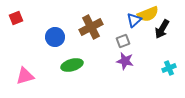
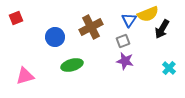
blue triangle: moved 5 px left; rotated 14 degrees counterclockwise
cyan cross: rotated 24 degrees counterclockwise
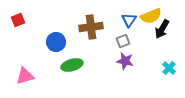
yellow semicircle: moved 3 px right, 2 px down
red square: moved 2 px right, 2 px down
brown cross: rotated 20 degrees clockwise
blue circle: moved 1 px right, 5 px down
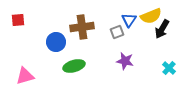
red square: rotated 16 degrees clockwise
brown cross: moved 9 px left
gray square: moved 6 px left, 9 px up
green ellipse: moved 2 px right, 1 px down
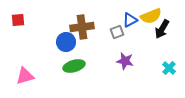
blue triangle: moved 1 px right; rotated 28 degrees clockwise
blue circle: moved 10 px right
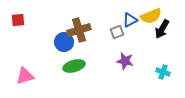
brown cross: moved 3 px left, 3 px down; rotated 10 degrees counterclockwise
blue circle: moved 2 px left
cyan cross: moved 6 px left, 4 px down; rotated 24 degrees counterclockwise
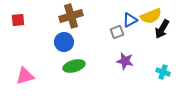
brown cross: moved 8 px left, 14 px up
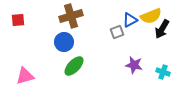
purple star: moved 9 px right, 4 px down
green ellipse: rotated 30 degrees counterclockwise
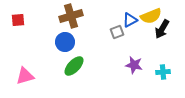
blue circle: moved 1 px right
cyan cross: rotated 24 degrees counterclockwise
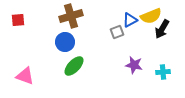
pink triangle: rotated 36 degrees clockwise
